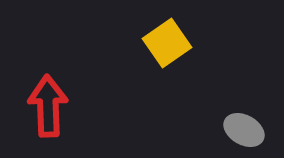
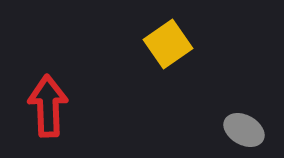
yellow square: moved 1 px right, 1 px down
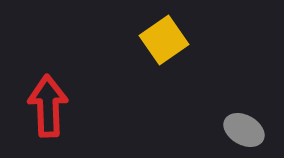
yellow square: moved 4 px left, 4 px up
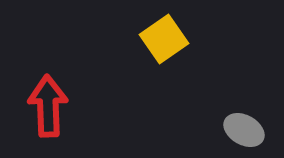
yellow square: moved 1 px up
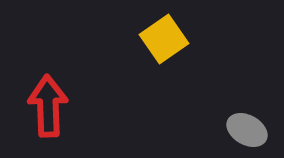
gray ellipse: moved 3 px right
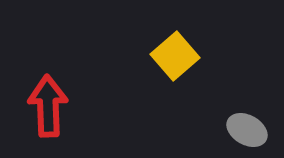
yellow square: moved 11 px right, 17 px down; rotated 6 degrees counterclockwise
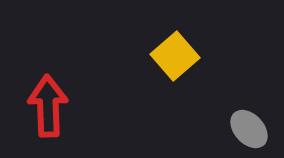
gray ellipse: moved 2 px right, 1 px up; rotated 18 degrees clockwise
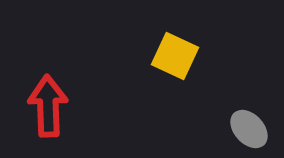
yellow square: rotated 24 degrees counterclockwise
